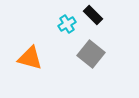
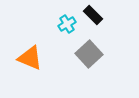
gray square: moved 2 px left; rotated 8 degrees clockwise
orange triangle: rotated 8 degrees clockwise
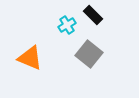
cyan cross: moved 1 px down
gray square: rotated 8 degrees counterclockwise
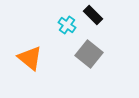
cyan cross: rotated 24 degrees counterclockwise
orange triangle: rotated 16 degrees clockwise
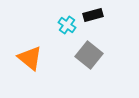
black rectangle: rotated 60 degrees counterclockwise
gray square: moved 1 px down
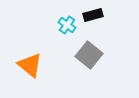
orange triangle: moved 7 px down
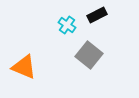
black rectangle: moved 4 px right; rotated 12 degrees counterclockwise
orange triangle: moved 6 px left, 2 px down; rotated 16 degrees counterclockwise
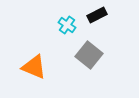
orange triangle: moved 10 px right
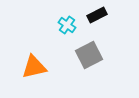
gray square: rotated 24 degrees clockwise
orange triangle: rotated 36 degrees counterclockwise
